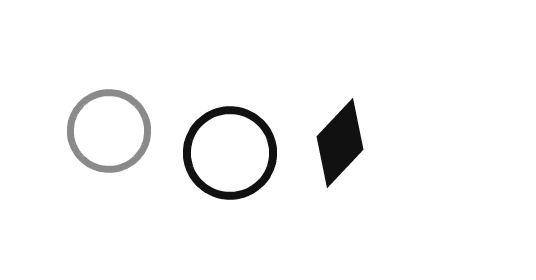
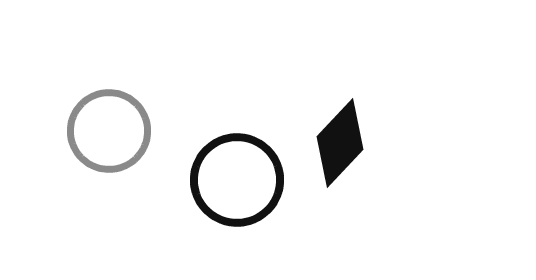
black circle: moved 7 px right, 27 px down
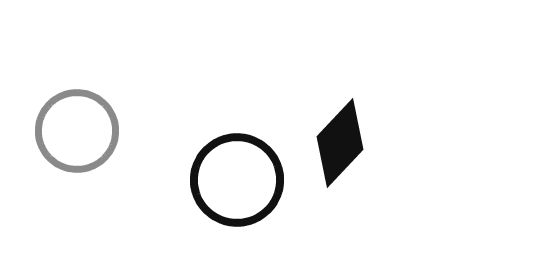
gray circle: moved 32 px left
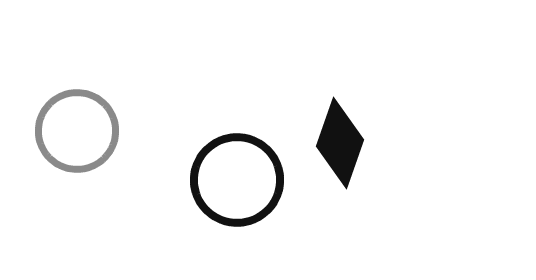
black diamond: rotated 24 degrees counterclockwise
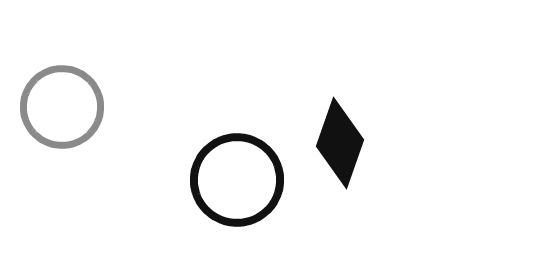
gray circle: moved 15 px left, 24 px up
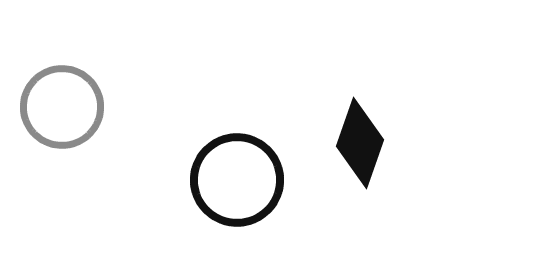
black diamond: moved 20 px right
